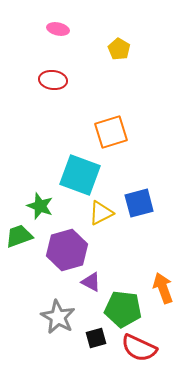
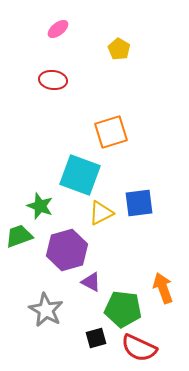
pink ellipse: rotated 50 degrees counterclockwise
blue square: rotated 8 degrees clockwise
gray star: moved 12 px left, 7 px up
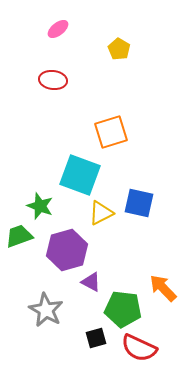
blue square: rotated 20 degrees clockwise
orange arrow: rotated 24 degrees counterclockwise
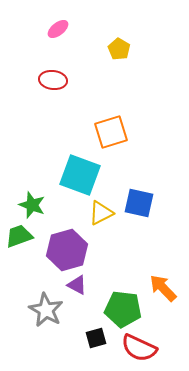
green star: moved 8 px left, 1 px up
purple triangle: moved 14 px left, 3 px down
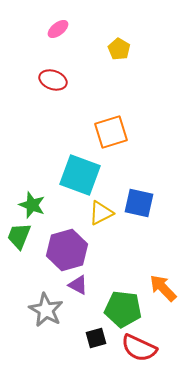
red ellipse: rotated 12 degrees clockwise
green trapezoid: rotated 48 degrees counterclockwise
purple triangle: moved 1 px right
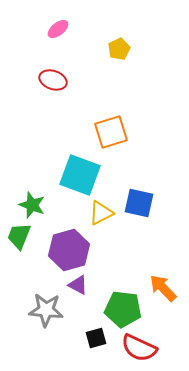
yellow pentagon: rotated 15 degrees clockwise
purple hexagon: moved 2 px right
gray star: rotated 24 degrees counterclockwise
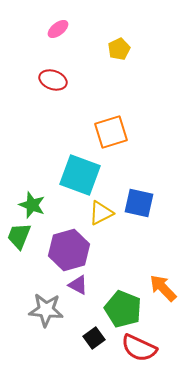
green pentagon: rotated 15 degrees clockwise
black square: moved 2 px left; rotated 20 degrees counterclockwise
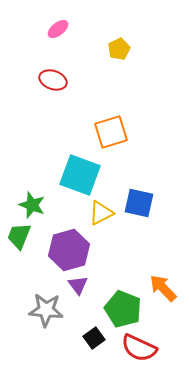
purple triangle: rotated 25 degrees clockwise
